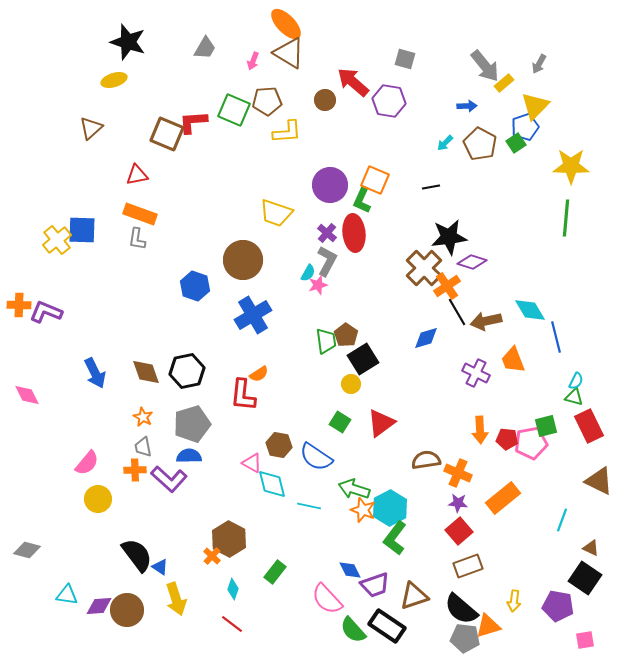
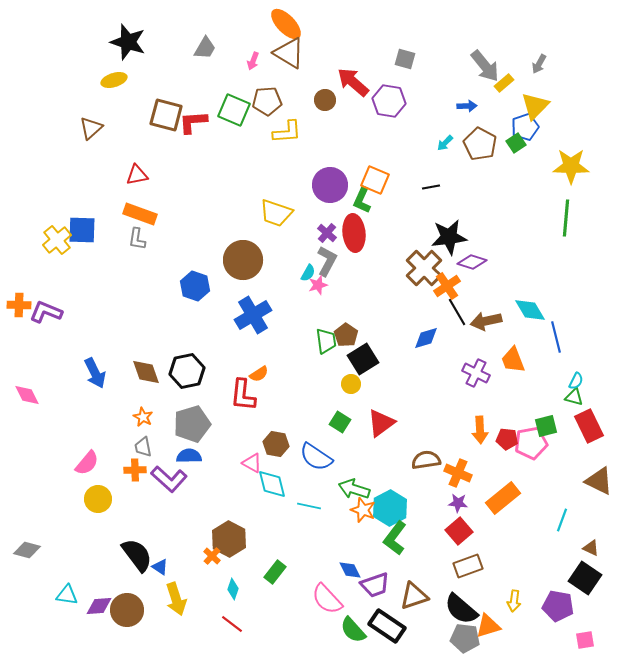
brown square at (167, 134): moved 1 px left, 19 px up; rotated 8 degrees counterclockwise
brown hexagon at (279, 445): moved 3 px left, 1 px up
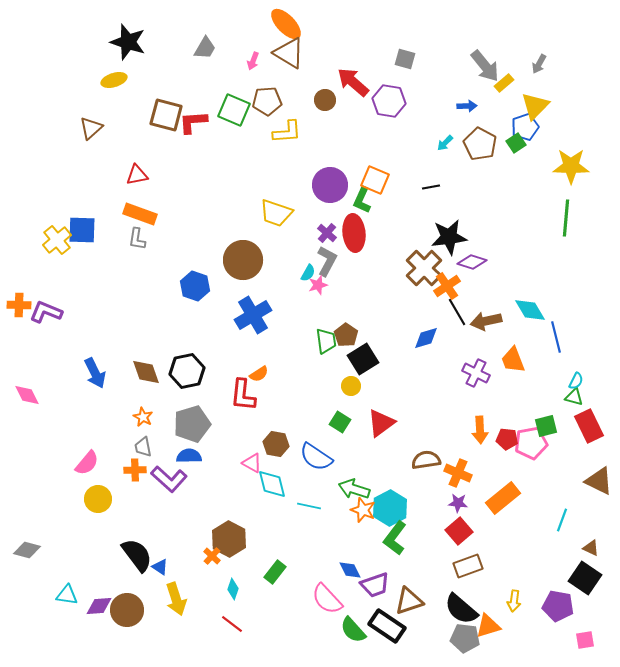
yellow circle at (351, 384): moved 2 px down
brown triangle at (414, 596): moved 5 px left, 5 px down
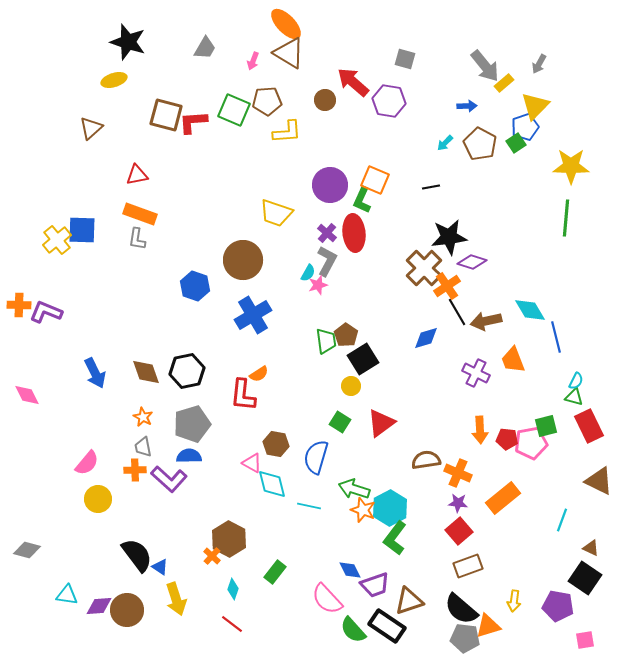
blue semicircle at (316, 457): rotated 72 degrees clockwise
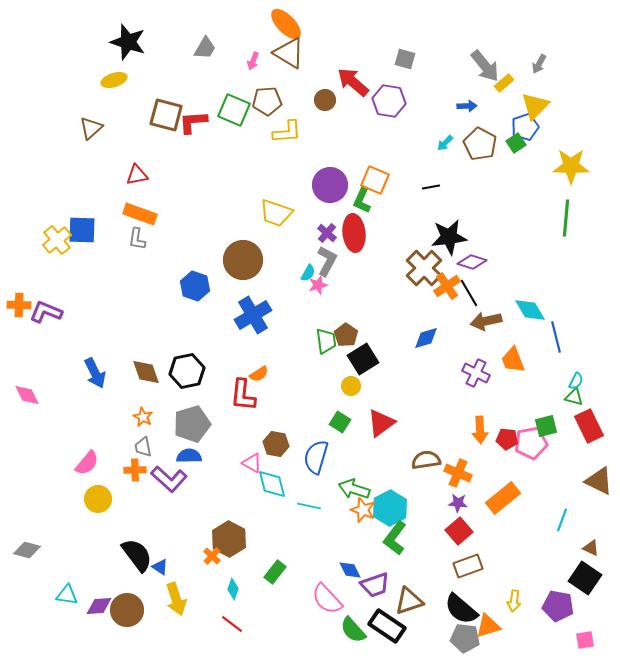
black line at (457, 312): moved 12 px right, 19 px up
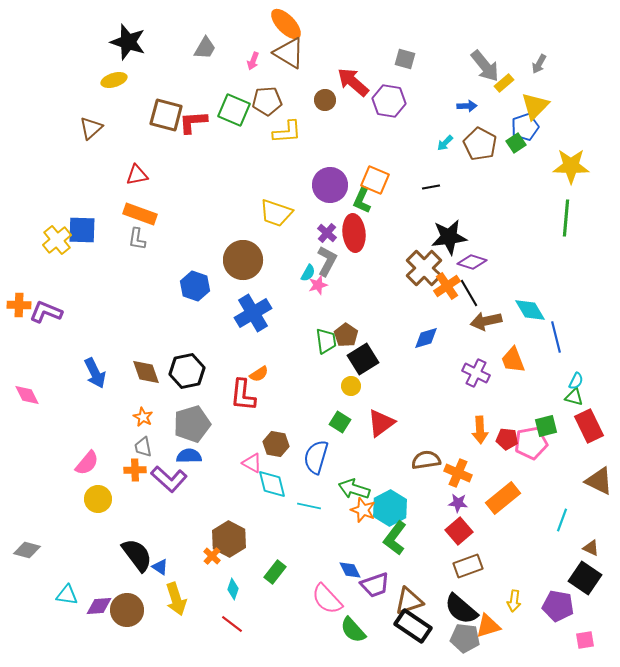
blue cross at (253, 315): moved 2 px up
black rectangle at (387, 626): moved 26 px right
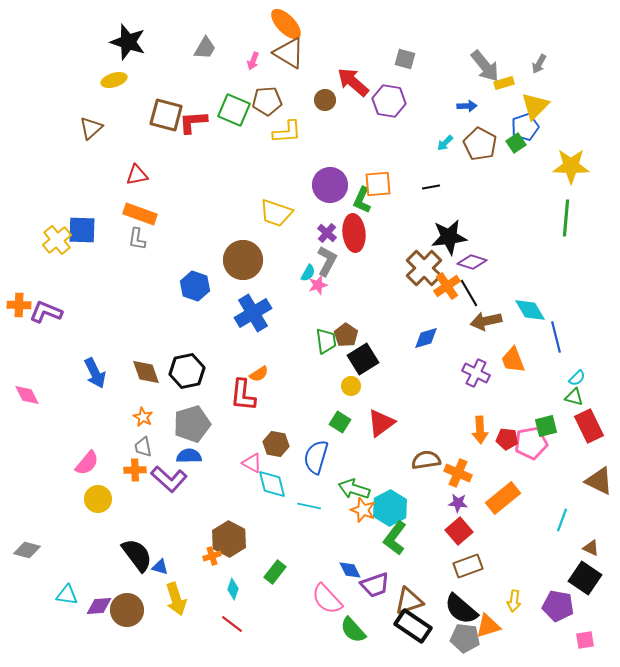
yellow rectangle at (504, 83): rotated 24 degrees clockwise
orange square at (375, 180): moved 3 px right, 4 px down; rotated 28 degrees counterclockwise
cyan semicircle at (576, 381): moved 1 px right, 3 px up; rotated 18 degrees clockwise
orange cross at (212, 556): rotated 30 degrees clockwise
blue triangle at (160, 567): rotated 18 degrees counterclockwise
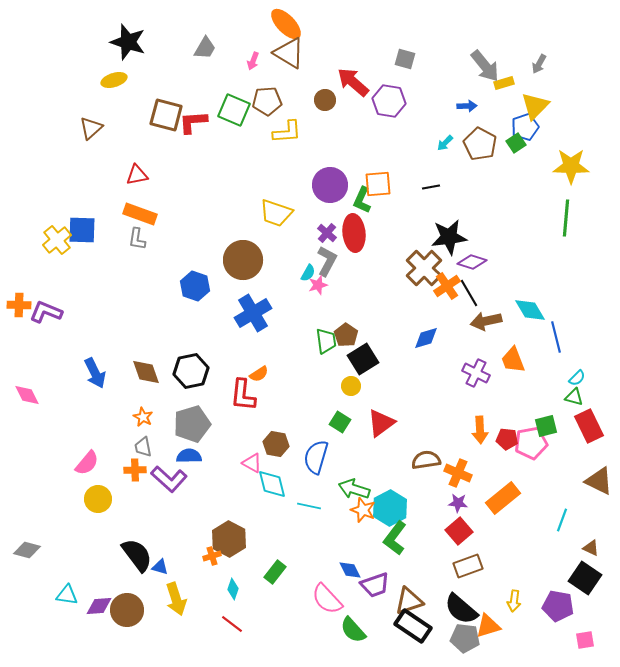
black hexagon at (187, 371): moved 4 px right
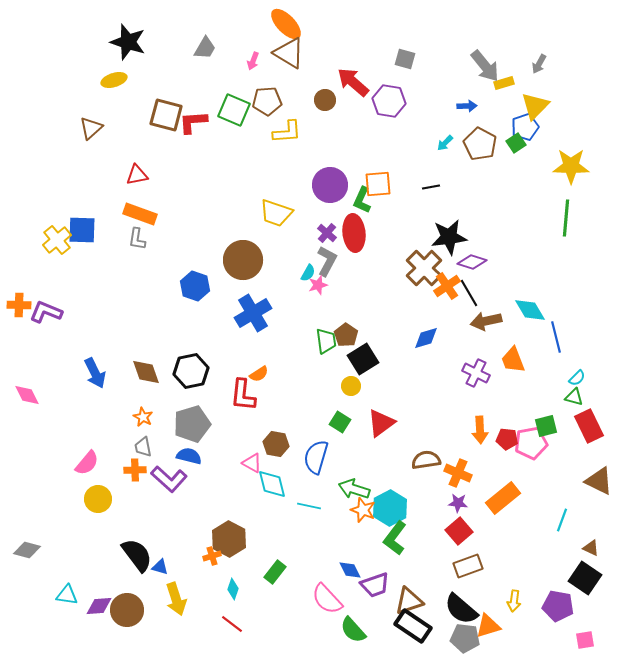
blue semicircle at (189, 456): rotated 15 degrees clockwise
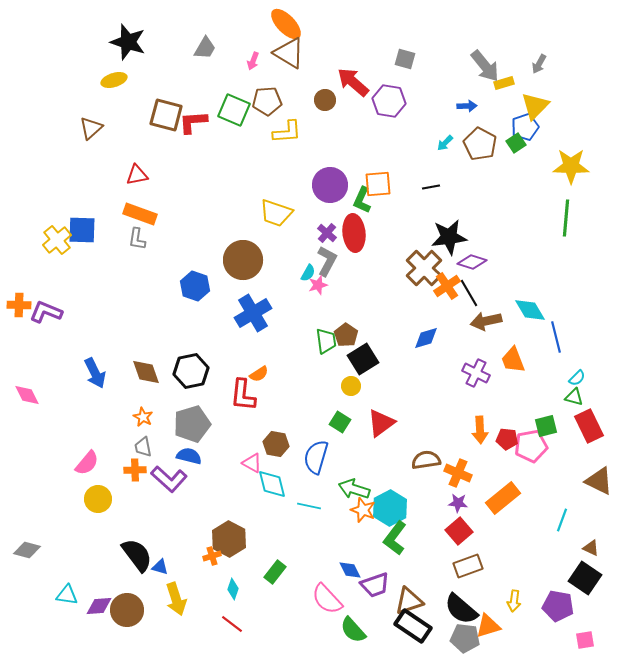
pink pentagon at (531, 443): moved 3 px down
